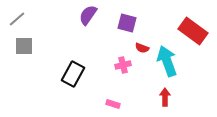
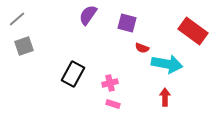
gray square: rotated 18 degrees counterclockwise
cyan arrow: moved 3 px down; rotated 120 degrees clockwise
pink cross: moved 13 px left, 18 px down
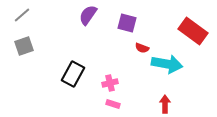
gray line: moved 5 px right, 4 px up
red arrow: moved 7 px down
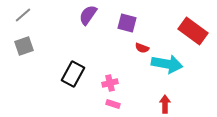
gray line: moved 1 px right
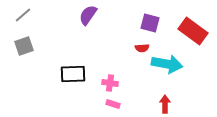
purple square: moved 23 px right
red semicircle: rotated 24 degrees counterclockwise
black rectangle: rotated 60 degrees clockwise
pink cross: rotated 21 degrees clockwise
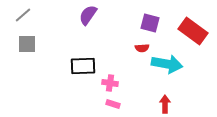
gray square: moved 3 px right, 2 px up; rotated 18 degrees clockwise
black rectangle: moved 10 px right, 8 px up
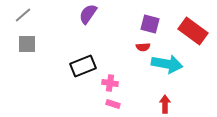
purple semicircle: moved 1 px up
purple square: moved 1 px down
red semicircle: moved 1 px right, 1 px up
black rectangle: rotated 20 degrees counterclockwise
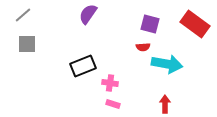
red rectangle: moved 2 px right, 7 px up
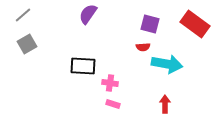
gray square: rotated 30 degrees counterclockwise
black rectangle: rotated 25 degrees clockwise
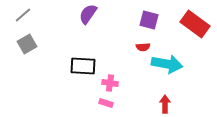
purple square: moved 1 px left, 4 px up
pink rectangle: moved 7 px left, 1 px up
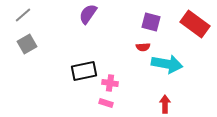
purple square: moved 2 px right, 2 px down
black rectangle: moved 1 px right, 5 px down; rotated 15 degrees counterclockwise
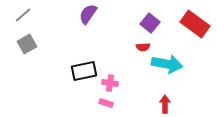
purple square: moved 1 px left, 1 px down; rotated 24 degrees clockwise
